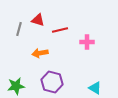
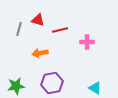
purple hexagon: moved 1 px down; rotated 25 degrees counterclockwise
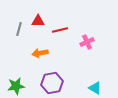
red triangle: moved 1 px down; rotated 16 degrees counterclockwise
pink cross: rotated 24 degrees counterclockwise
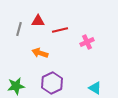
orange arrow: rotated 28 degrees clockwise
purple hexagon: rotated 15 degrees counterclockwise
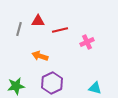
orange arrow: moved 3 px down
cyan triangle: rotated 16 degrees counterclockwise
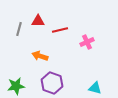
purple hexagon: rotated 15 degrees counterclockwise
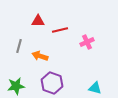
gray line: moved 17 px down
